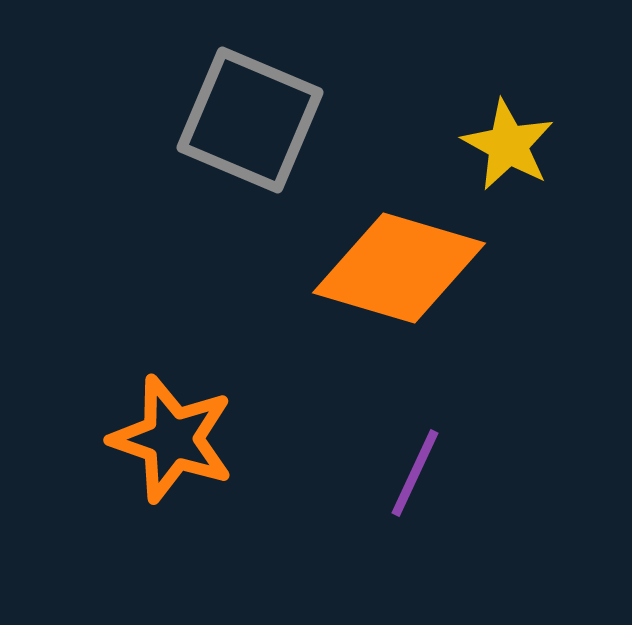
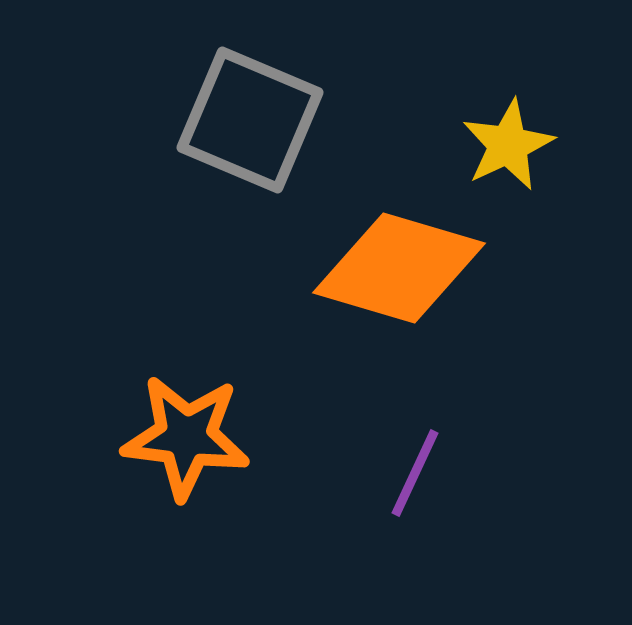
yellow star: rotated 18 degrees clockwise
orange star: moved 14 px right, 2 px up; rotated 12 degrees counterclockwise
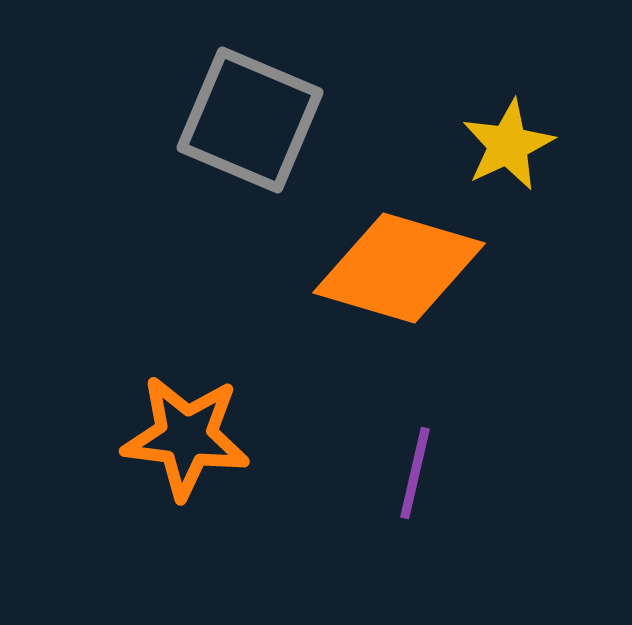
purple line: rotated 12 degrees counterclockwise
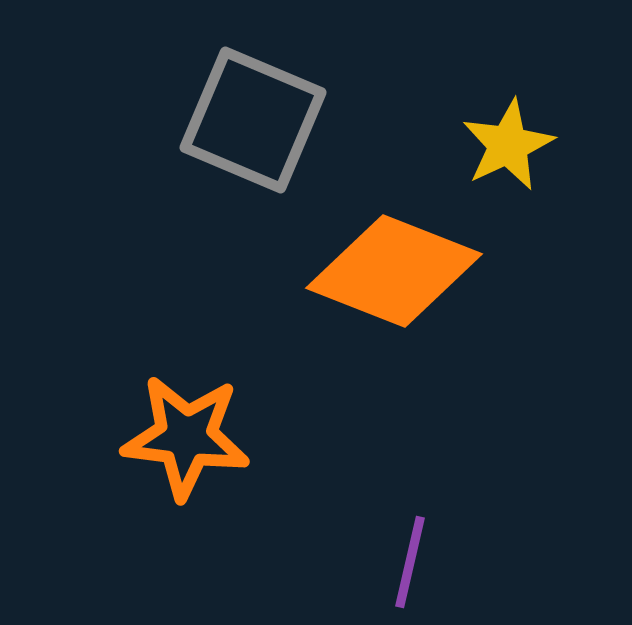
gray square: moved 3 px right
orange diamond: moved 5 px left, 3 px down; rotated 5 degrees clockwise
purple line: moved 5 px left, 89 px down
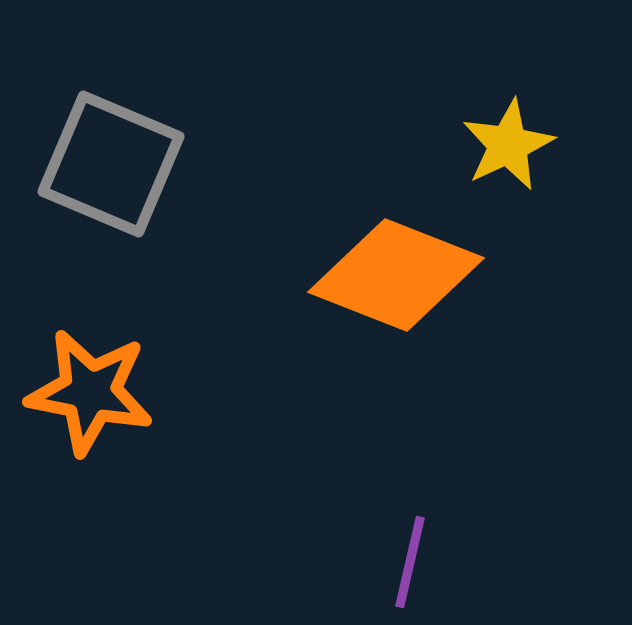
gray square: moved 142 px left, 44 px down
orange diamond: moved 2 px right, 4 px down
orange star: moved 96 px left, 45 px up; rotated 4 degrees clockwise
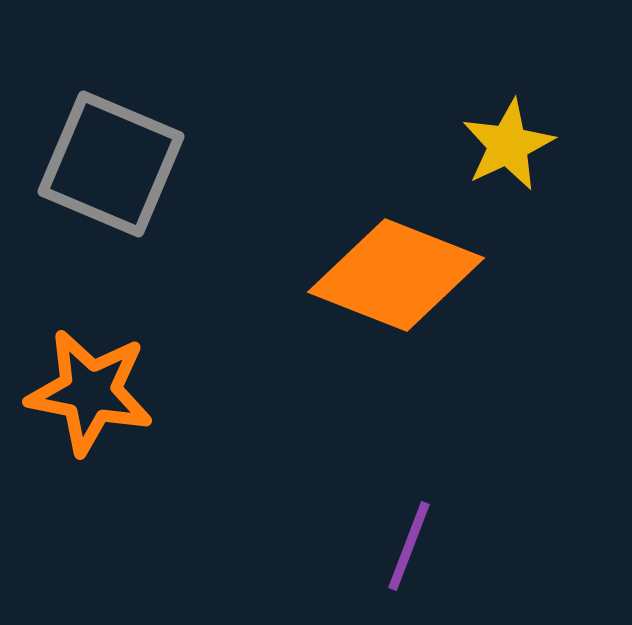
purple line: moved 1 px left, 16 px up; rotated 8 degrees clockwise
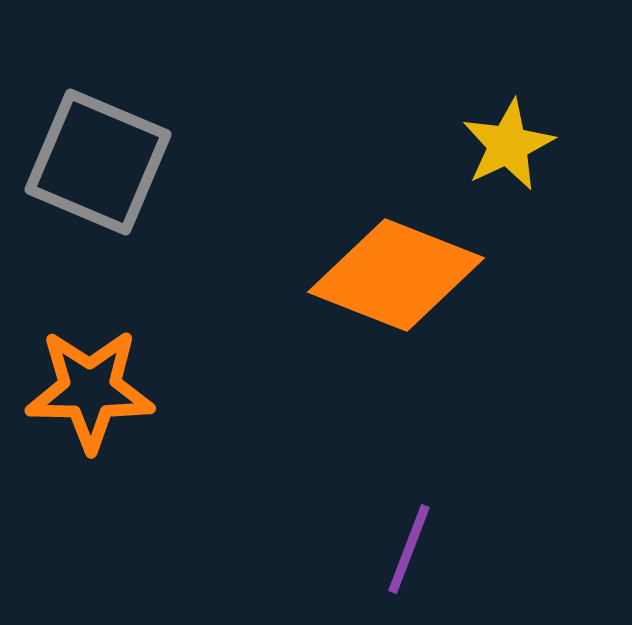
gray square: moved 13 px left, 2 px up
orange star: moved 2 px up; rotated 10 degrees counterclockwise
purple line: moved 3 px down
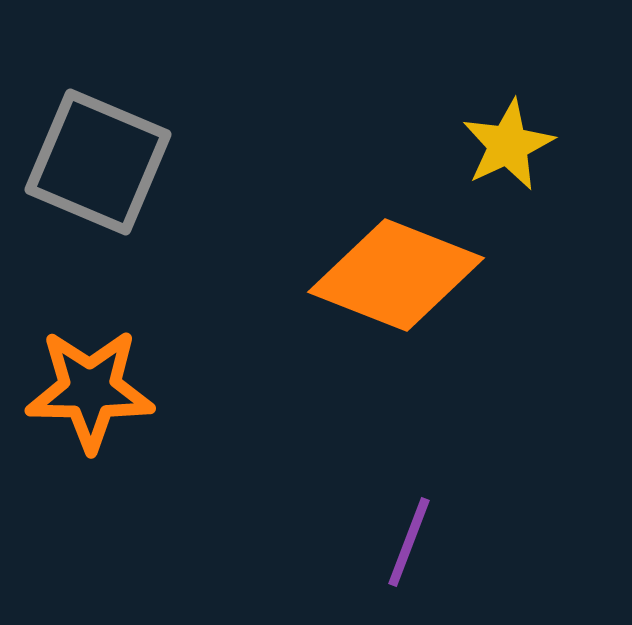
purple line: moved 7 px up
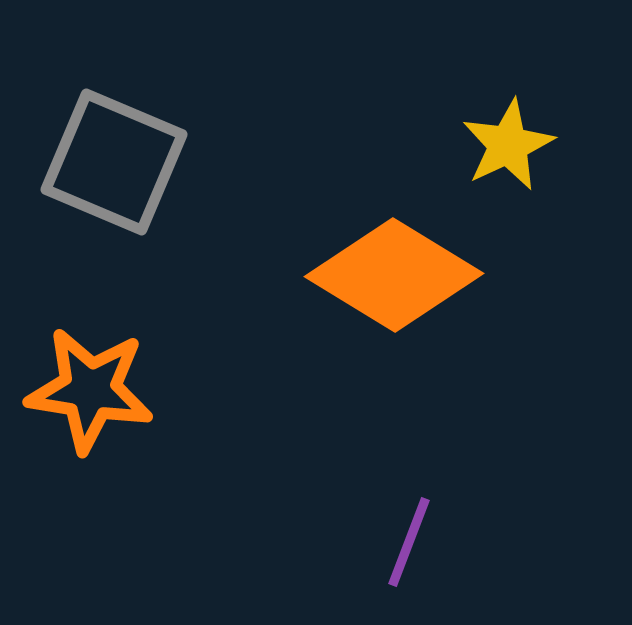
gray square: moved 16 px right
orange diamond: moved 2 px left; rotated 10 degrees clockwise
orange star: rotated 8 degrees clockwise
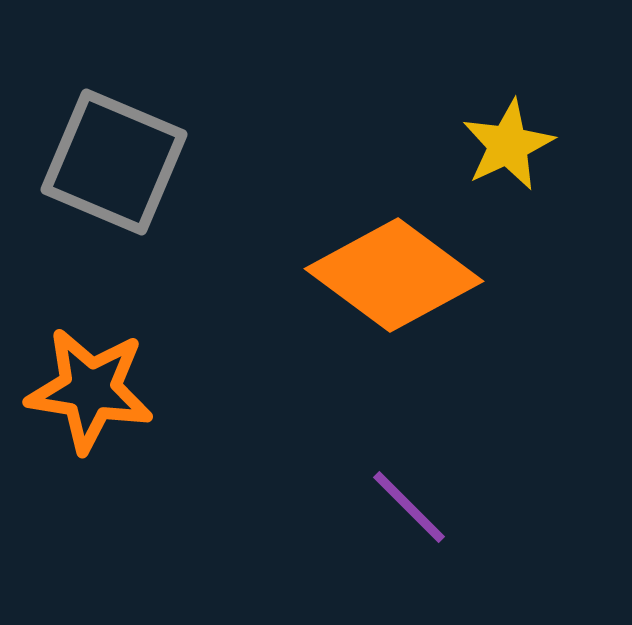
orange diamond: rotated 5 degrees clockwise
purple line: moved 35 px up; rotated 66 degrees counterclockwise
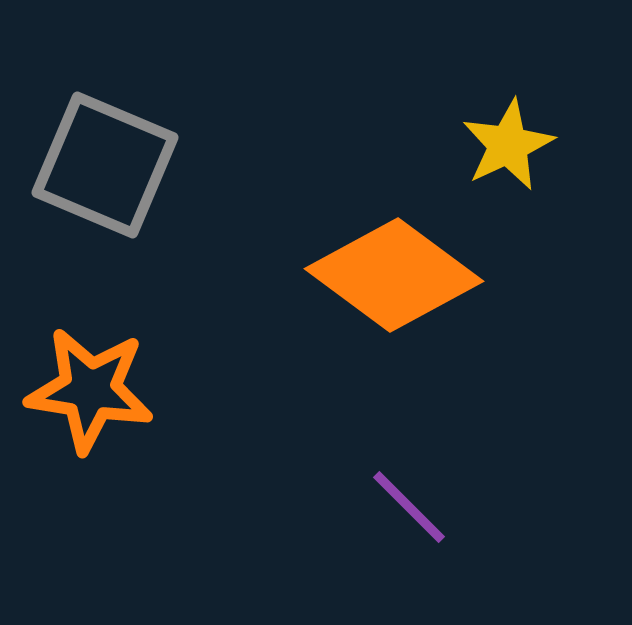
gray square: moved 9 px left, 3 px down
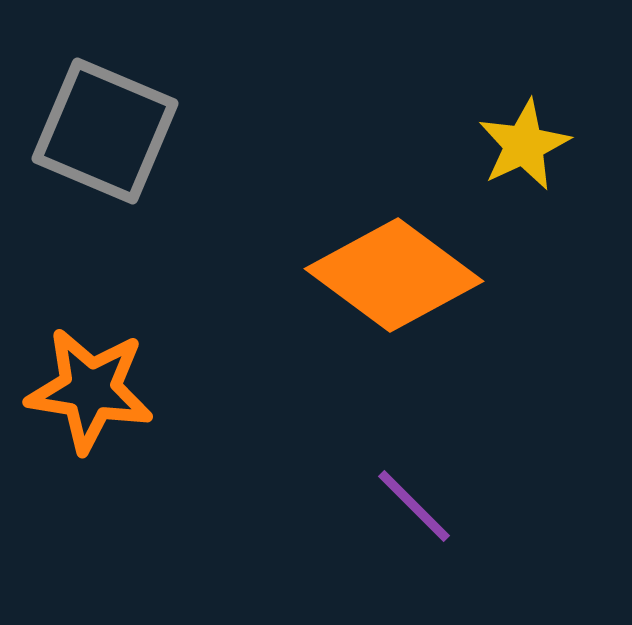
yellow star: moved 16 px right
gray square: moved 34 px up
purple line: moved 5 px right, 1 px up
